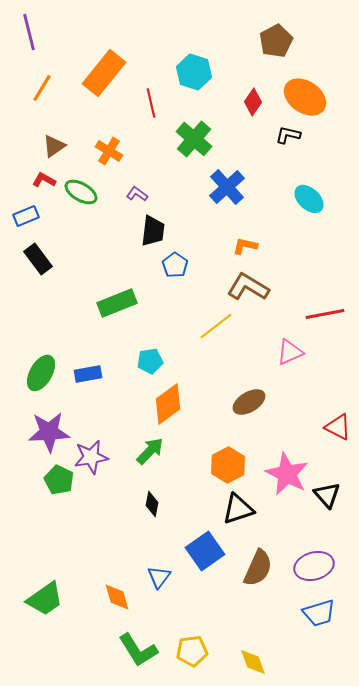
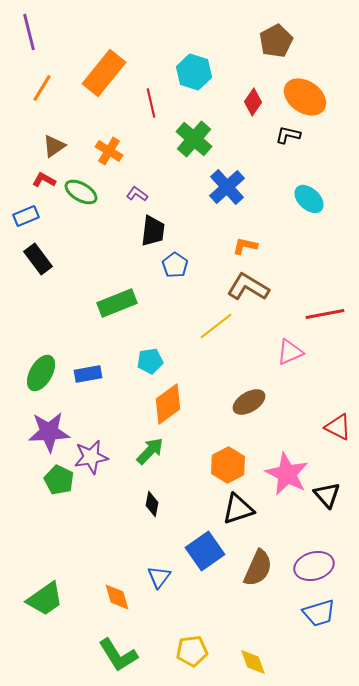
green L-shape at (138, 650): moved 20 px left, 5 px down
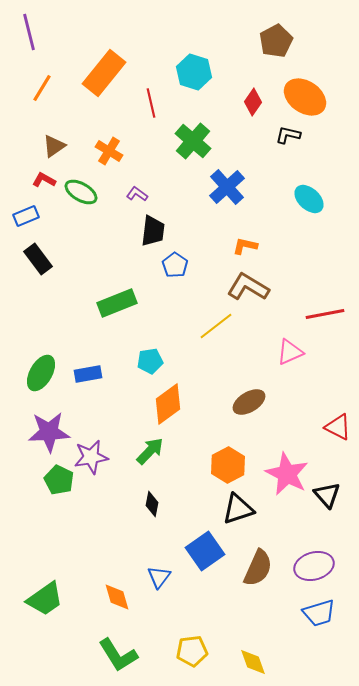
green cross at (194, 139): moved 1 px left, 2 px down
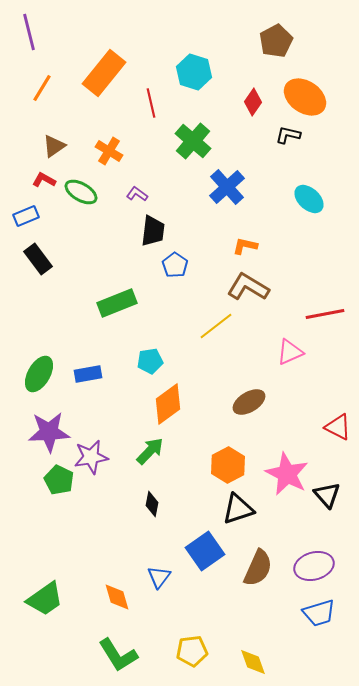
green ellipse at (41, 373): moved 2 px left, 1 px down
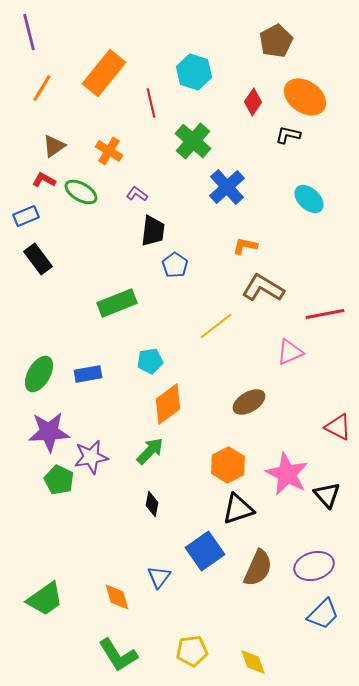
brown L-shape at (248, 287): moved 15 px right, 1 px down
blue trapezoid at (319, 613): moved 4 px right, 1 px down; rotated 28 degrees counterclockwise
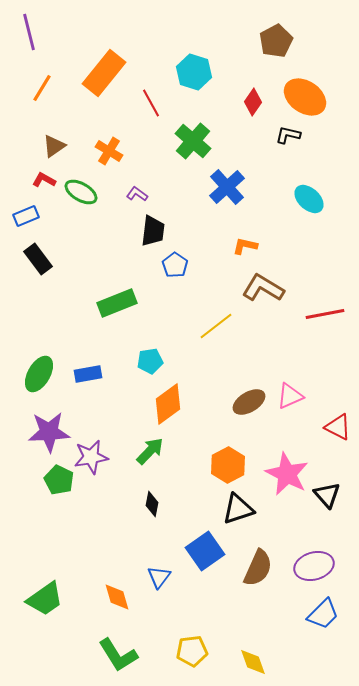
red line at (151, 103): rotated 16 degrees counterclockwise
pink triangle at (290, 352): moved 44 px down
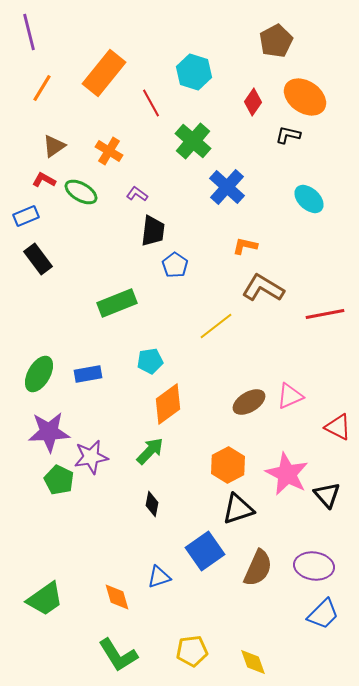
blue cross at (227, 187): rotated 6 degrees counterclockwise
purple ellipse at (314, 566): rotated 24 degrees clockwise
blue triangle at (159, 577): rotated 35 degrees clockwise
